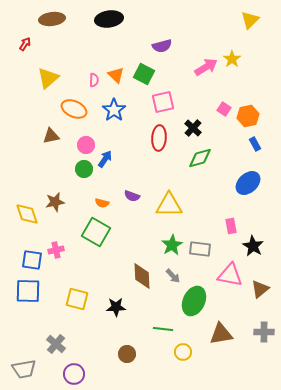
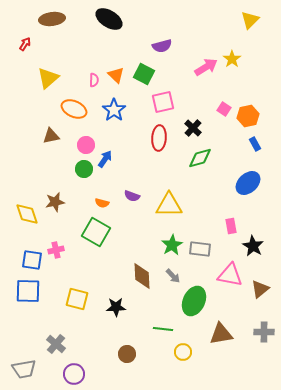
black ellipse at (109, 19): rotated 40 degrees clockwise
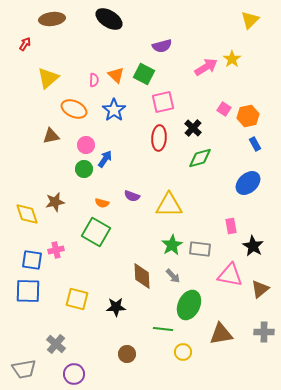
green ellipse at (194, 301): moved 5 px left, 4 px down
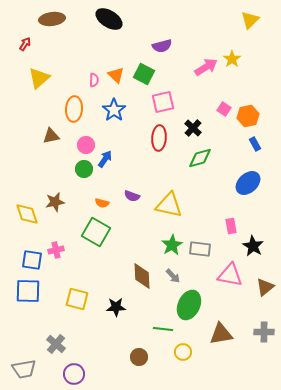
yellow triangle at (48, 78): moved 9 px left
orange ellipse at (74, 109): rotated 70 degrees clockwise
yellow triangle at (169, 205): rotated 12 degrees clockwise
brown triangle at (260, 289): moved 5 px right, 2 px up
brown circle at (127, 354): moved 12 px right, 3 px down
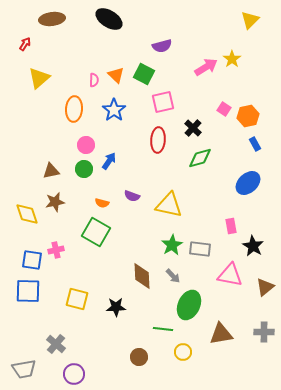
brown triangle at (51, 136): moved 35 px down
red ellipse at (159, 138): moved 1 px left, 2 px down
blue arrow at (105, 159): moved 4 px right, 2 px down
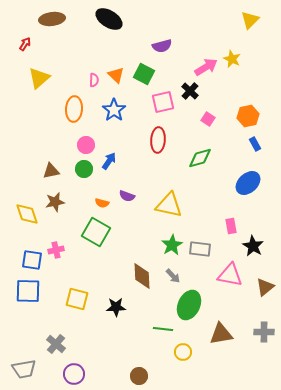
yellow star at (232, 59): rotated 12 degrees counterclockwise
pink square at (224, 109): moved 16 px left, 10 px down
black cross at (193, 128): moved 3 px left, 37 px up
purple semicircle at (132, 196): moved 5 px left
brown circle at (139, 357): moved 19 px down
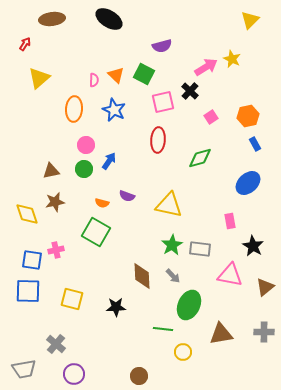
blue star at (114, 110): rotated 10 degrees counterclockwise
pink square at (208, 119): moved 3 px right, 2 px up; rotated 24 degrees clockwise
pink rectangle at (231, 226): moved 1 px left, 5 px up
yellow square at (77, 299): moved 5 px left
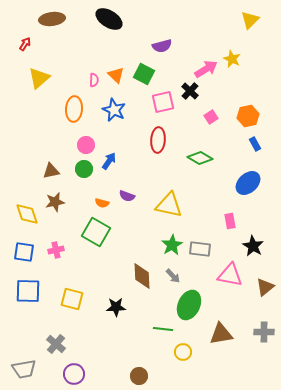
pink arrow at (206, 67): moved 2 px down
green diamond at (200, 158): rotated 45 degrees clockwise
blue square at (32, 260): moved 8 px left, 8 px up
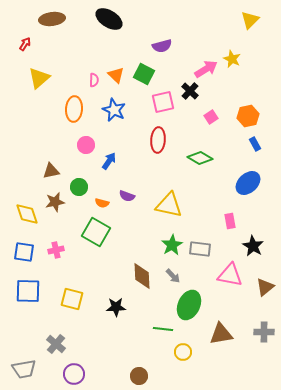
green circle at (84, 169): moved 5 px left, 18 px down
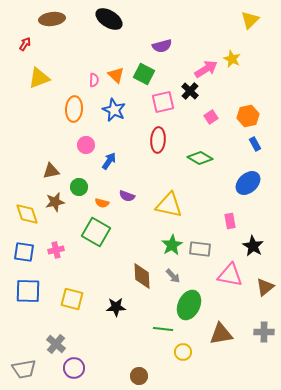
yellow triangle at (39, 78): rotated 20 degrees clockwise
purple circle at (74, 374): moved 6 px up
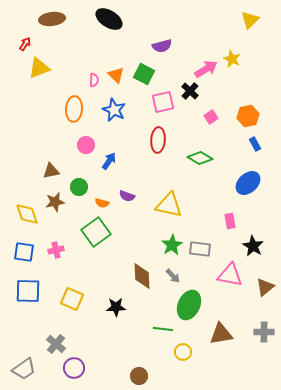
yellow triangle at (39, 78): moved 10 px up
green square at (96, 232): rotated 24 degrees clockwise
yellow square at (72, 299): rotated 10 degrees clockwise
gray trapezoid at (24, 369): rotated 25 degrees counterclockwise
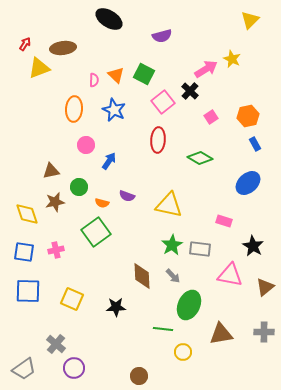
brown ellipse at (52, 19): moved 11 px right, 29 px down
purple semicircle at (162, 46): moved 10 px up
pink square at (163, 102): rotated 25 degrees counterclockwise
pink rectangle at (230, 221): moved 6 px left; rotated 63 degrees counterclockwise
